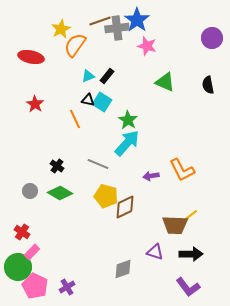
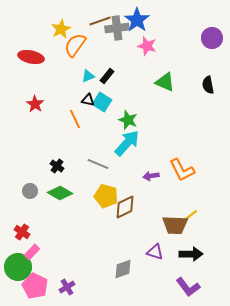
green star: rotated 12 degrees counterclockwise
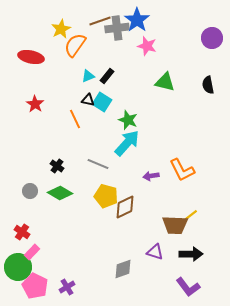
green triangle: rotated 10 degrees counterclockwise
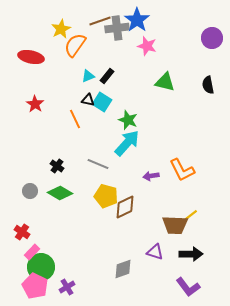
green circle: moved 23 px right
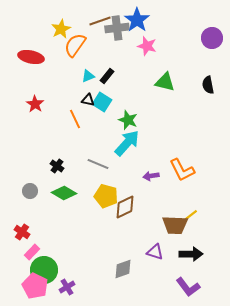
green diamond: moved 4 px right
green circle: moved 3 px right, 3 px down
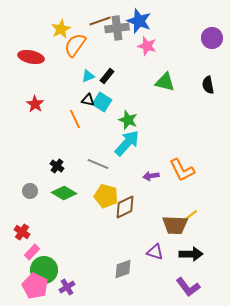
blue star: moved 2 px right, 1 px down; rotated 15 degrees counterclockwise
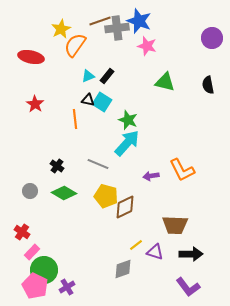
orange line: rotated 18 degrees clockwise
yellow line: moved 55 px left, 30 px down
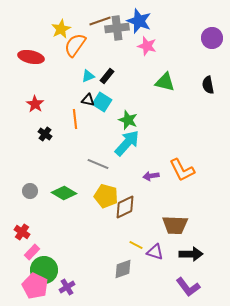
black cross: moved 12 px left, 32 px up
yellow line: rotated 64 degrees clockwise
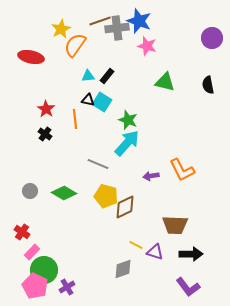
cyan triangle: rotated 16 degrees clockwise
red star: moved 11 px right, 5 px down
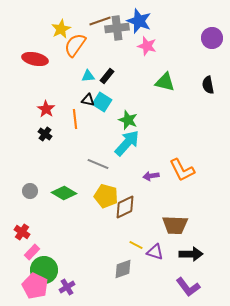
red ellipse: moved 4 px right, 2 px down
